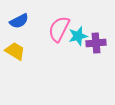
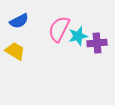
purple cross: moved 1 px right
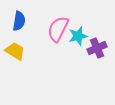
blue semicircle: rotated 54 degrees counterclockwise
pink semicircle: moved 1 px left
purple cross: moved 5 px down; rotated 18 degrees counterclockwise
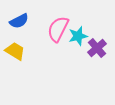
blue semicircle: rotated 54 degrees clockwise
purple cross: rotated 18 degrees counterclockwise
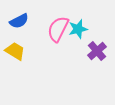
cyan star: moved 7 px up
purple cross: moved 3 px down
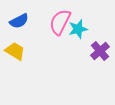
pink semicircle: moved 2 px right, 7 px up
purple cross: moved 3 px right
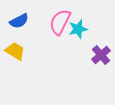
purple cross: moved 1 px right, 4 px down
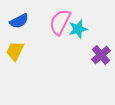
yellow trapezoid: rotated 95 degrees counterclockwise
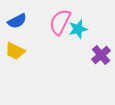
blue semicircle: moved 2 px left
yellow trapezoid: rotated 90 degrees counterclockwise
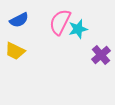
blue semicircle: moved 2 px right, 1 px up
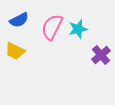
pink semicircle: moved 8 px left, 5 px down
